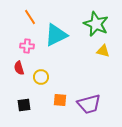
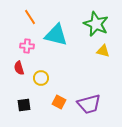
cyan triangle: rotated 40 degrees clockwise
yellow circle: moved 1 px down
orange square: moved 1 px left, 2 px down; rotated 24 degrees clockwise
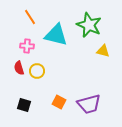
green star: moved 7 px left, 1 px down
yellow circle: moved 4 px left, 7 px up
black square: rotated 24 degrees clockwise
